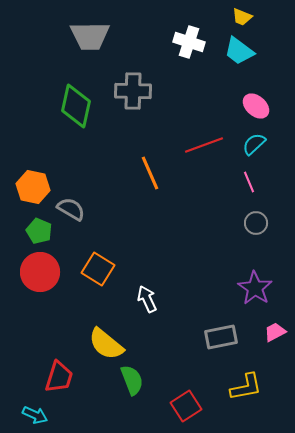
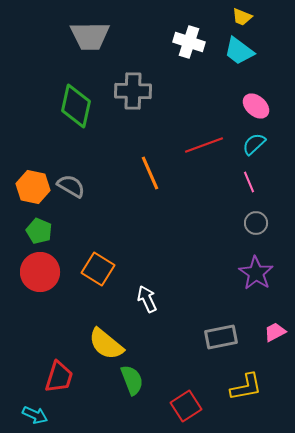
gray semicircle: moved 23 px up
purple star: moved 1 px right, 15 px up
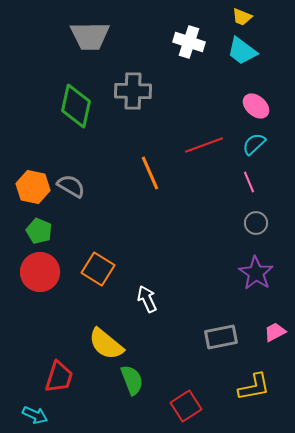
cyan trapezoid: moved 3 px right
yellow L-shape: moved 8 px right
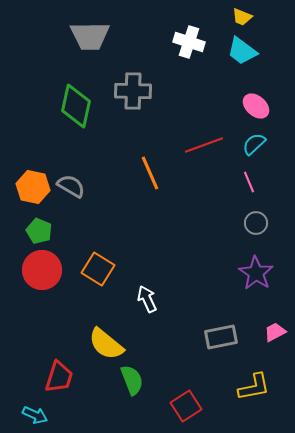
red circle: moved 2 px right, 2 px up
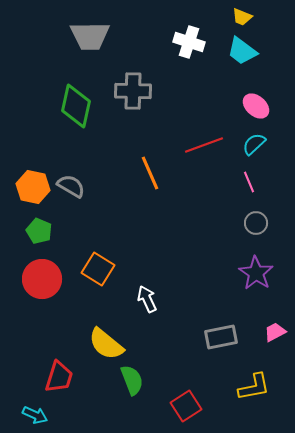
red circle: moved 9 px down
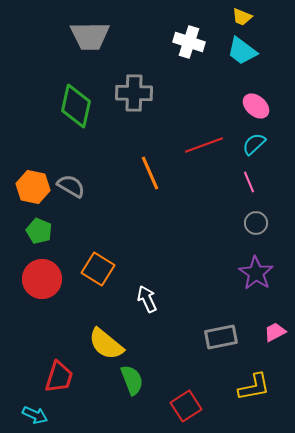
gray cross: moved 1 px right, 2 px down
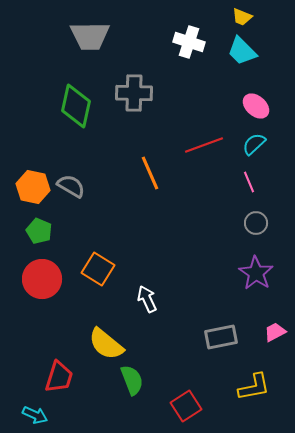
cyan trapezoid: rotated 8 degrees clockwise
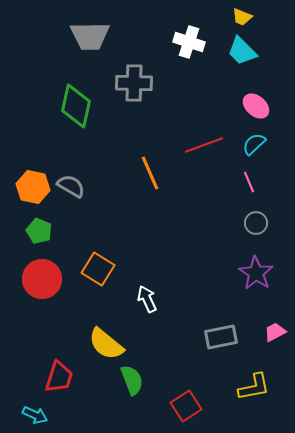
gray cross: moved 10 px up
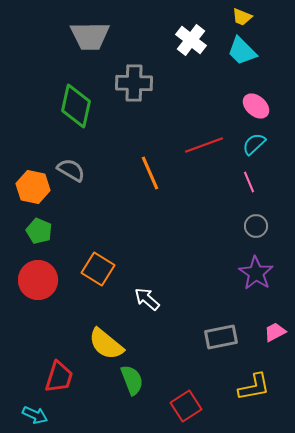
white cross: moved 2 px right, 2 px up; rotated 20 degrees clockwise
gray semicircle: moved 16 px up
gray circle: moved 3 px down
red circle: moved 4 px left, 1 px down
white arrow: rotated 24 degrees counterclockwise
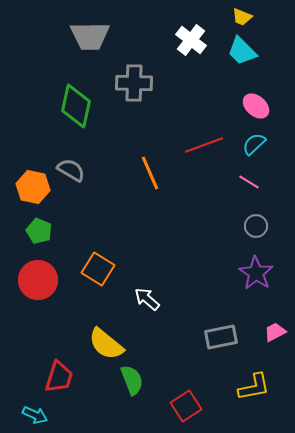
pink line: rotated 35 degrees counterclockwise
